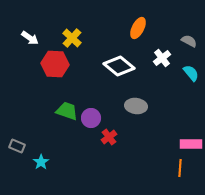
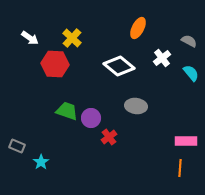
pink rectangle: moved 5 px left, 3 px up
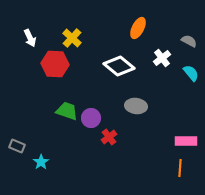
white arrow: rotated 30 degrees clockwise
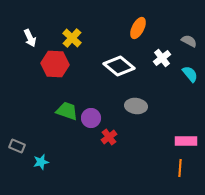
cyan semicircle: moved 1 px left, 1 px down
cyan star: rotated 21 degrees clockwise
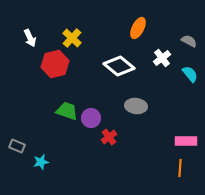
red hexagon: rotated 16 degrees counterclockwise
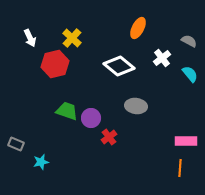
gray rectangle: moved 1 px left, 2 px up
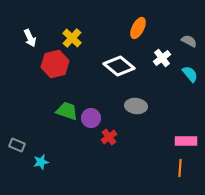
gray rectangle: moved 1 px right, 1 px down
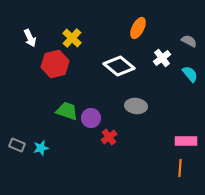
cyan star: moved 14 px up
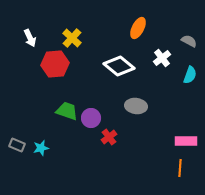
red hexagon: rotated 8 degrees clockwise
cyan semicircle: moved 1 px down; rotated 60 degrees clockwise
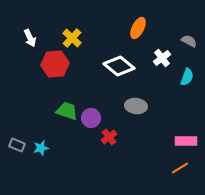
cyan semicircle: moved 3 px left, 2 px down
orange line: rotated 54 degrees clockwise
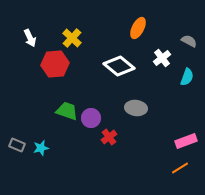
gray ellipse: moved 2 px down
pink rectangle: rotated 20 degrees counterclockwise
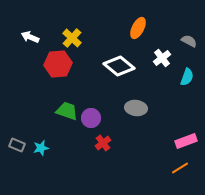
white arrow: moved 1 px up; rotated 138 degrees clockwise
red hexagon: moved 3 px right
red cross: moved 6 px left, 6 px down
